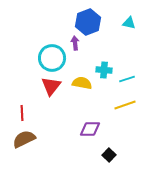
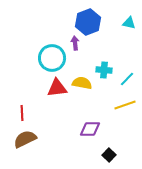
cyan line: rotated 28 degrees counterclockwise
red triangle: moved 6 px right, 2 px down; rotated 45 degrees clockwise
brown semicircle: moved 1 px right
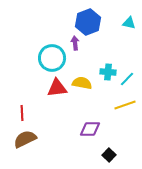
cyan cross: moved 4 px right, 2 px down
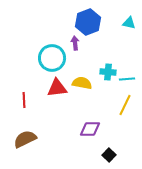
cyan line: rotated 42 degrees clockwise
yellow line: rotated 45 degrees counterclockwise
red line: moved 2 px right, 13 px up
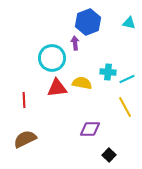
cyan line: rotated 21 degrees counterclockwise
yellow line: moved 2 px down; rotated 55 degrees counterclockwise
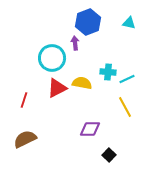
red triangle: rotated 20 degrees counterclockwise
red line: rotated 21 degrees clockwise
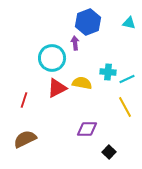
purple diamond: moved 3 px left
black square: moved 3 px up
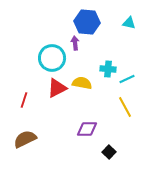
blue hexagon: moved 1 px left; rotated 25 degrees clockwise
cyan cross: moved 3 px up
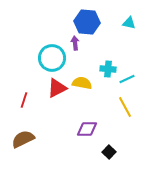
brown semicircle: moved 2 px left
